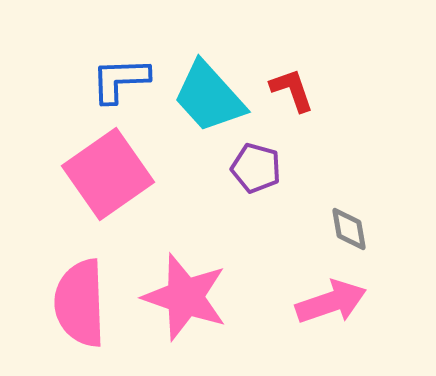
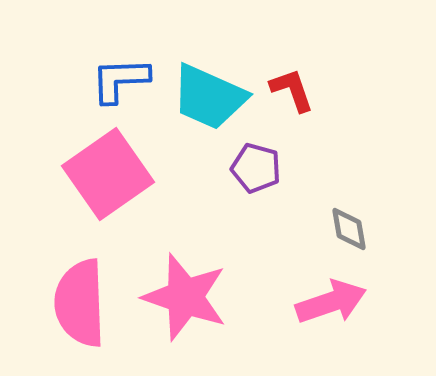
cyan trapezoid: rotated 24 degrees counterclockwise
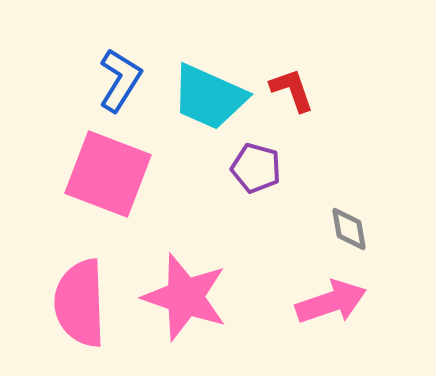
blue L-shape: rotated 124 degrees clockwise
pink square: rotated 34 degrees counterclockwise
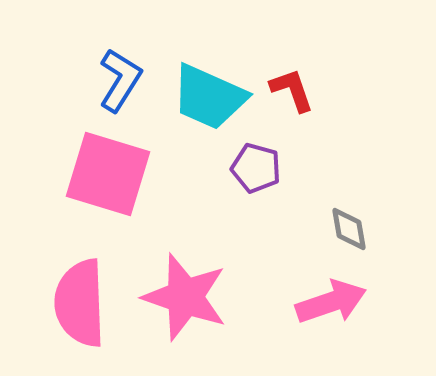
pink square: rotated 4 degrees counterclockwise
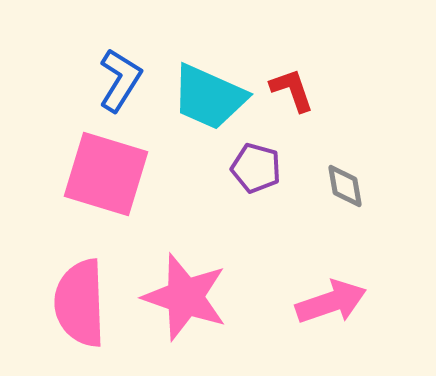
pink square: moved 2 px left
gray diamond: moved 4 px left, 43 px up
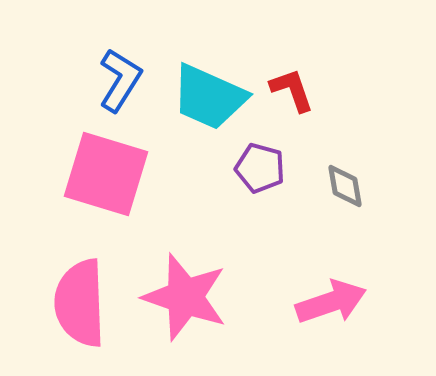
purple pentagon: moved 4 px right
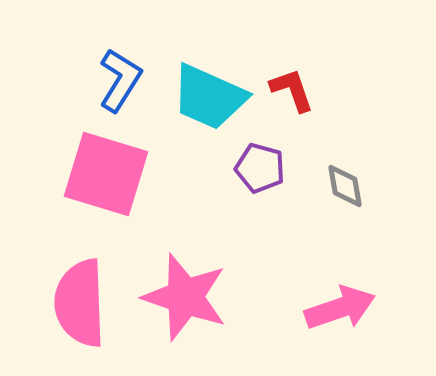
pink arrow: moved 9 px right, 6 px down
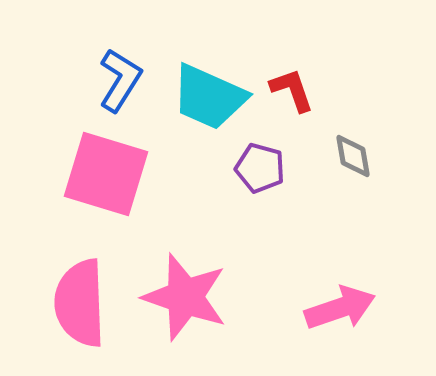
gray diamond: moved 8 px right, 30 px up
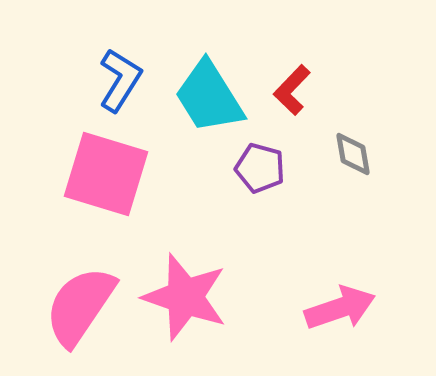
red L-shape: rotated 117 degrees counterclockwise
cyan trapezoid: rotated 34 degrees clockwise
gray diamond: moved 2 px up
pink semicircle: moved 3 px down; rotated 36 degrees clockwise
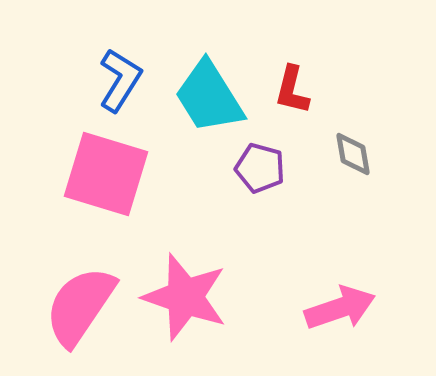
red L-shape: rotated 30 degrees counterclockwise
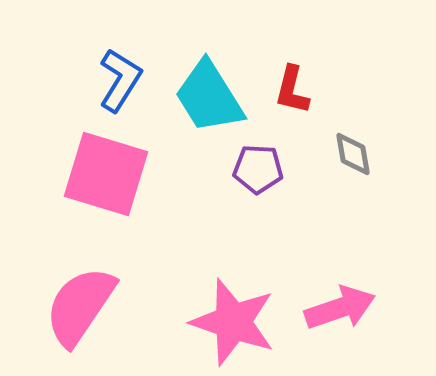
purple pentagon: moved 2 px left, 1 px down; rotated 12 degrees counterclockwise
pink star: moved 48 px right, 25 px down
